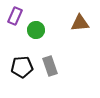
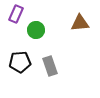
purple rectangle: moved 1 px right, 2 px up
black pentagon: moved 2 px left, 5 px up
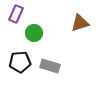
brown triangle: rotated 12 degrees counterclockwise
green circle: moved 2 px left, 3 px down
gray rectangle: rotated 54 degrees counterclockwise
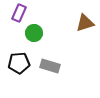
purple rectangle: moved 3 px right, 1 px up
brown triangle: moved 5 px right
black pentagon: moved 1 px left, 1 px down
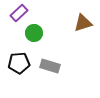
purple rectangle: rotated 24 degrees clockwise
brown triangle: moved 2 px left
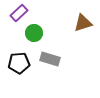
gray rectangle: moved 7 px up
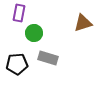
purple rectangle: rotated 36 degrees counterclockwise
gray rectangle: moved 2 px left, 1 px up
black pentagon: moved 2 px left, 1 px down
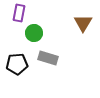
brown triangle: rotated 42 degrees counterclockwise
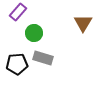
purple rectangle: moved 1 px left, 1 px up; rotated 30 degrees clockwise
gray rectangle: moved 5 px left
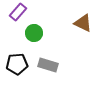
brown triangle: rotated 36 degrees counterclockwise
gray rectangle: moved 5 px right, 7 px down
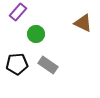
green circle: moved 2 px right, 1 px down
gray rectangle: rotated 18 degrees clockwise
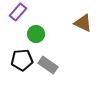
black pentagon: moved 5 px right, 4 px up
